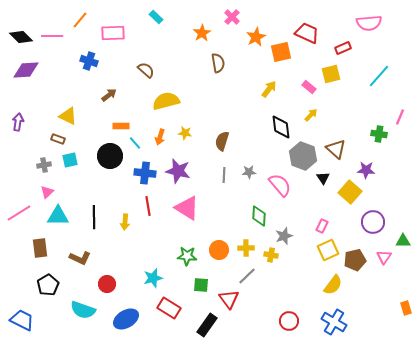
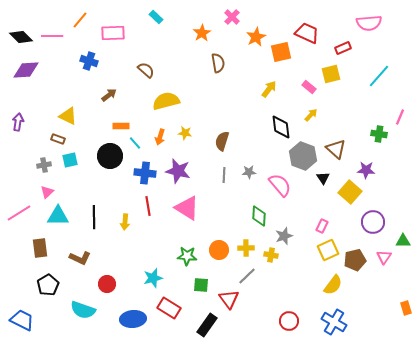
blue ellipse at (126, 319): moved 7 px right; rotated 25 degrees clockwise
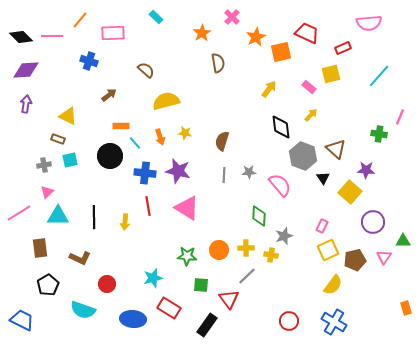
purple arrow at (18, 122): moved 8 px right, 18 px up
orange arrow at (160, 137): rotated 35 degrees counterclockwise
blue ellipse at (133, 319): rotated 10 degrees clockwise
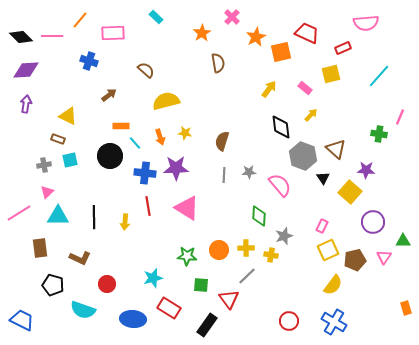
pink semicircle at (369, 23): moved 3 px left
pink rectangle at (309, 87): moved 4 px left, 1 px down
purple star at (178, 171): moved 2 px left, 3 px up; rotated 15 degrees counterclockwise
black pentagon at (48, 285): moved 5 px right; rotated 25 degrees counterclockwise
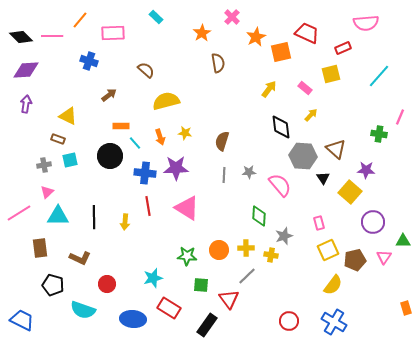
gray hexagon at (303, 156): rotated 16 degrees counterclockwise
pink rectangle at (322, 226): moved 3 px left, 3 px up; rotated 40 degrees counterclockwise
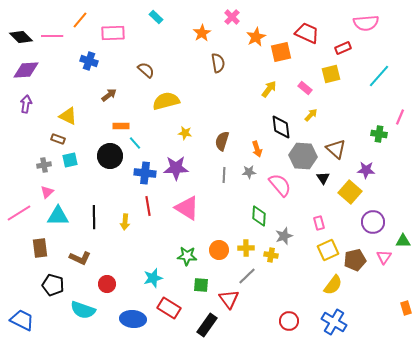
orange arrow at (160, 137): moved 97 px right, 12 px down
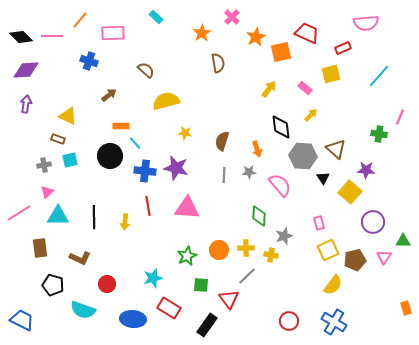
purple star at (176, 168): rotated 15 degrees clockwise
blue cross at (145, 173): moved 2 px up
pink triangle at (187, 208): rotated 28 degrees counterclockwise
green star at (187, 256): rotated 30 degrees counterclockwise
